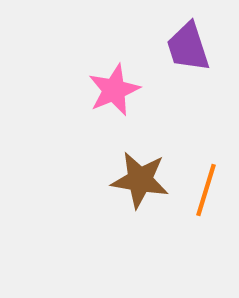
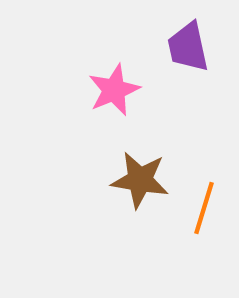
purple trapezoid: rotated 6 degrees clockwise
orange line: moved 2 px left, 18 px down
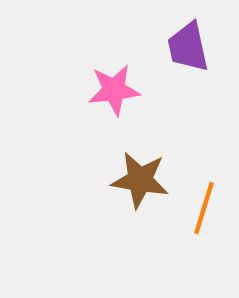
pink star: rotated 16 degrees clockwise
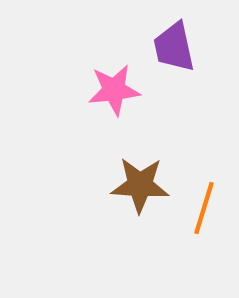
purple trapezoid: moved 14 px left
brown star: moved 5 px down; rotated 6 degrees counterclockwise
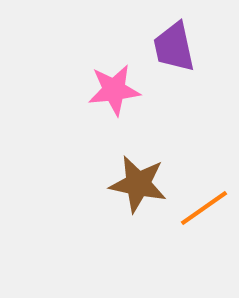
brown star: moved 2 px left, 1 px up; rotated 8 degrees clockwise
orange line: rotated 38 degrees clockwise
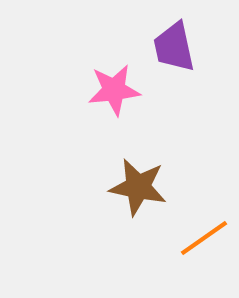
brown star: moved 3 px down
orange line: moved 30 px down
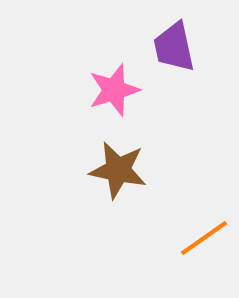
pink star: rotated 10 degrees counterclockwise
brown star: moved 20 px left, 17 px up
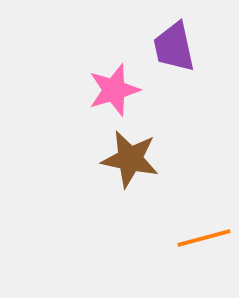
brown star: moved 12 px right, 11 px up
orange line: rotated 20 degrees clockwise
